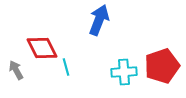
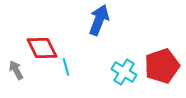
cyan cross: rotated 35 degrees clockwise
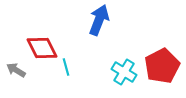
red pentagon: rotated 8 degrees counterclockwise
gray arrow: rotated 30 degrees counterclockwise
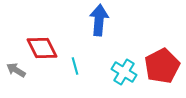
blue arrow: rotated 16 degrees counterclockwise
cyan line: moved 9 px right, 1 px up
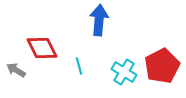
cyan line: moved 4 px right
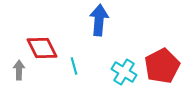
cyan line: moved 5 px left
gray arrow: moved 3 px right; rotated 60 degrees clockwise
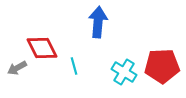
blue arrow: moved 1 px left, 2 px down
red pentagon: rotated 24 degrees clockwise
gray arrow: moved 2 px left, 2 px up; rotated 120 degrees counterclockwise
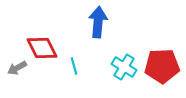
cyan cross: moved 5 px up
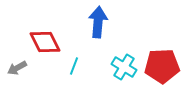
red diamond: moved 3 px right, 6 px up
cyan line: rotated 36 degrees clockwise
